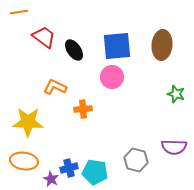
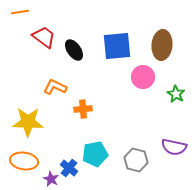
orange line: moved 1 px right
pink circle: moved 31 px right
green star: rotated 12 degrees clockwise
purple semicircle: rotated 10 degrees clockwise
blue cross: rotated 36 degrees counterclockwise
cyan pentagon: moved 18 px up; rotated 20 degrees counterclockwise
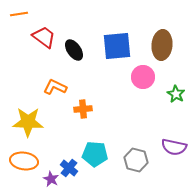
orange line: moved 1 px left, 2 px down
cyan pentagon: rotated 15 degrees clockwise
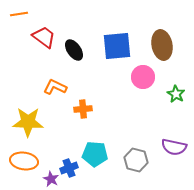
brown ellipse: rotated 16 degrees counterclockwise
blue cross: rotated 30 degrees clockwise
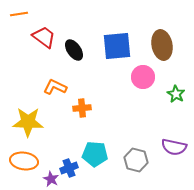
orange cross: moved 1 px left, 1 px up
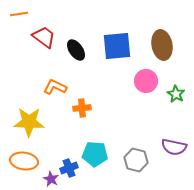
black ellipse: moved 2 px right
pink circle: moved 3 px right, 4 px down
yellow star: moved 1 px right
